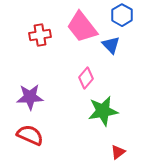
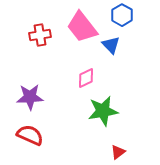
pink diamond: rotated 25 degrees clockwise
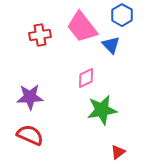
green star: moved 1 px left, 1 px up
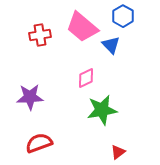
blue hexagon: moved 1 px right, 1 px down
pink trapezoid: rotated 12 degrees counterclockwise
red semicircle: moved 9 px right, 8 px down; rotated 44 degrees counterclockwise
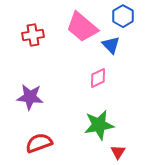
red cross: moved 7 px left
pink diamond: moved 12 px right
purple star: rotated 8 degrees clockwise
green star: moved 3 px left, 15 px down
red triangle: rotated 21 degrees counterclockwise
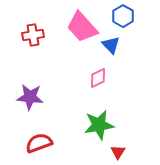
pink trapezoid: rotated 8 degrees clockwise
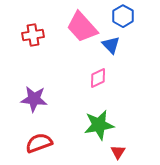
purple star: moved 4 px right, 2 px down
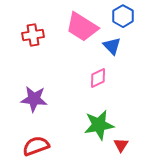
pink trapezoid: rotated 16 degrees counterclockwise
blue triangle: moved 1 px right, 1 px down
red semicircle: moved 3 px left, 3 px down
red triangle: moved 3 px right, 7 px up
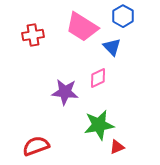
blue triangle: moved 1 px down
purple star: moved 31 px right, 7 px up
red triangle: moved 4 px left, 2 px down; rotated 35 degrees clockwise
